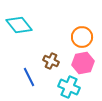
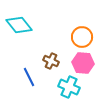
pink hexagon: rotated 15 degrees clockwise
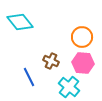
cyan diamond: moved 1 px right, 3 px up
cyan cross: rotated 15 degrees clockwise
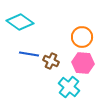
cyan diamond: rotated 16 degrees counterclockwise
blue line: moved 23 px up; rotated 54 degrees counterclockwise
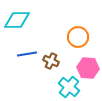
cyan diamond: moved 3 px left, 2 px up; rotated 36 degrees counterclockwise
orange circle: moved 4 px left
blue line: moved 2 px left; rotated 18 degrees counterclockwise
pink hexagon: moved 5 px right, 5 px down
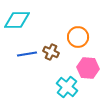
brown cross: moved 9 px up
cyan cross: moved 2 px left
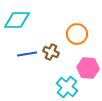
orange circle: moved 1 px left, 3 px up
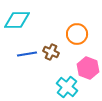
pink hexagon: rotated 15 degrees clockwise
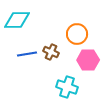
pink hexagon: moved 8 px up; rotated 20 degrees counterclockwise
cyan cross: rotated 20 degrees counterclockwise
